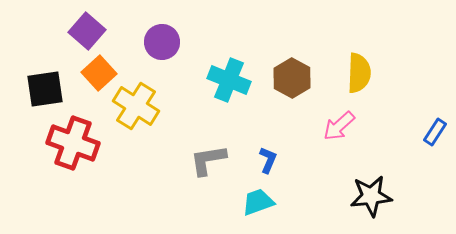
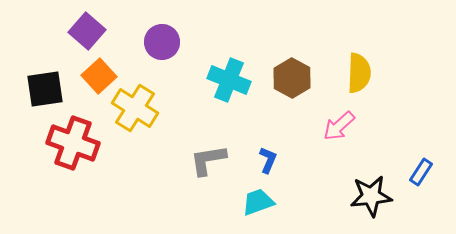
orange square: moved 3 px down
yellow cross: moved 1 px left, 2 px down
blue rectangle: moved 14 px left, 40 px down
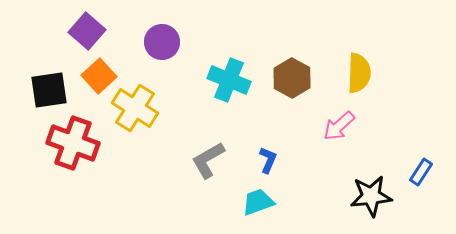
black square: moved 4 px right, 1 px down
gray L-shape: rotated 21 degrees counterclockwise
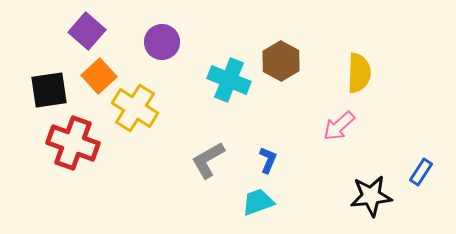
brown hexagon: moved 11 px left, 17 px up
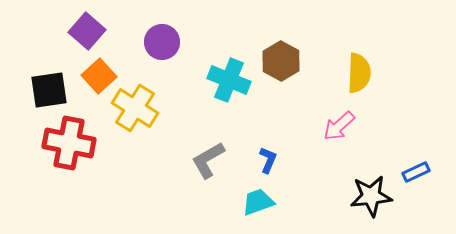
red cross: moved 4 px left; rotated 9 degrees counterclockwise
blue rectangle: moved 5 px left; rotated 32 degrees clockwise
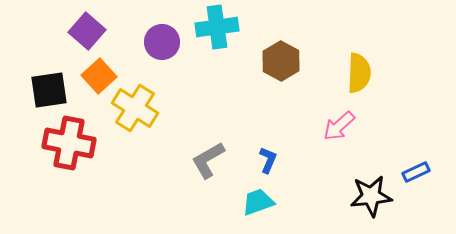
cyan cross: moved 12 px left, 53 px up; rotated 30 degrees counterclockwise
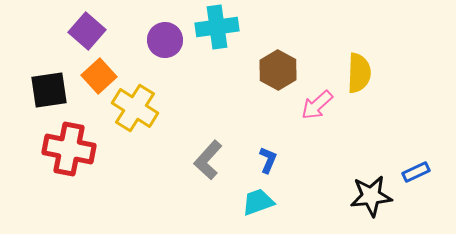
purple circle: moved 3 px right, 2 px up
brown hexagon: moved 3 px left, 9 px down
pink arrow: moved 22 px left, 21 px up
red cross: moved 6 px down
gray L-shape: rotated 18 degrees counterclockwise
